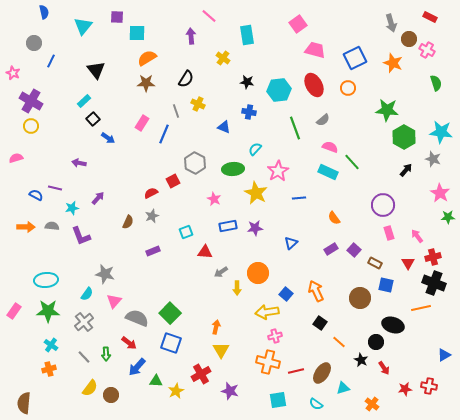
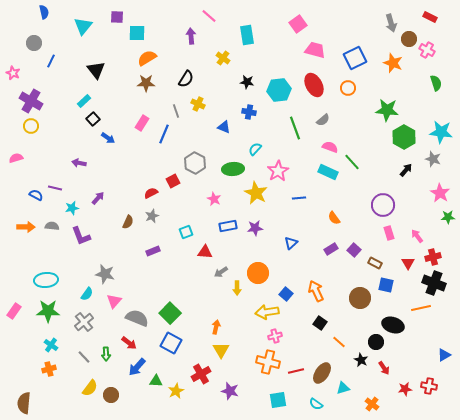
blue square at (171, 343): rotated 10 degrees clockwise
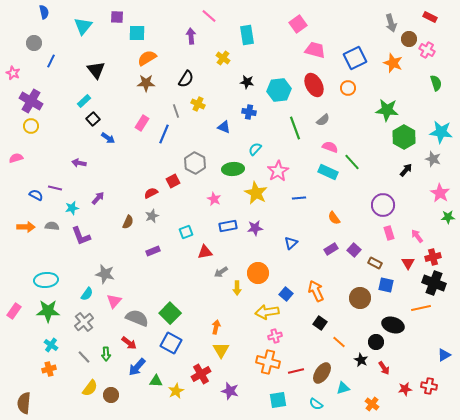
red triangle at (205, 252): rotated 14 degrees counterclockwise
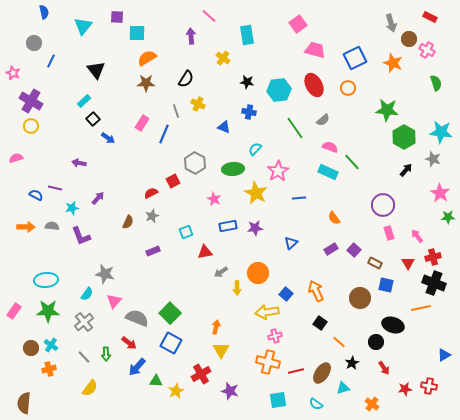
green line at (295, 128): rotated 15 degrees counterclockwise
black star at (361, 360): moved 9 px left, 3 px down; rotated 16 degrees clockwise
brown circle at (111, 395): moved 80 px left, 47 px up
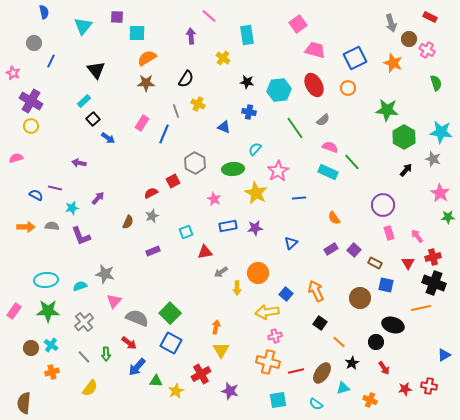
cyan semicircle at (87, 294): moved 7 px left, 8 px up; rotated 144 degrees counterclockwise
orange cross at (49, 369): moved 3 px right, 3 px down
orange cross at (372, 404): moved 2 px left, 4 px up; rotated 16 degrees counterclockwise
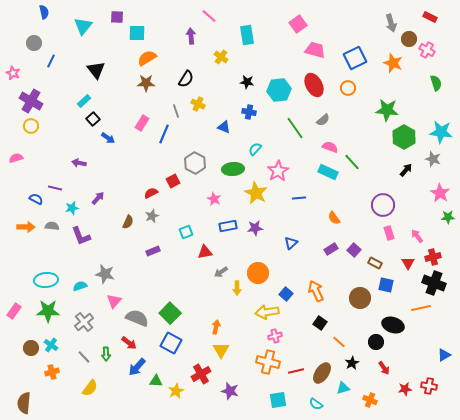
yellow cross at (223, 58): moved 2 px left, 1 px up
blue semicircle at (36, 195): moved 4 px down
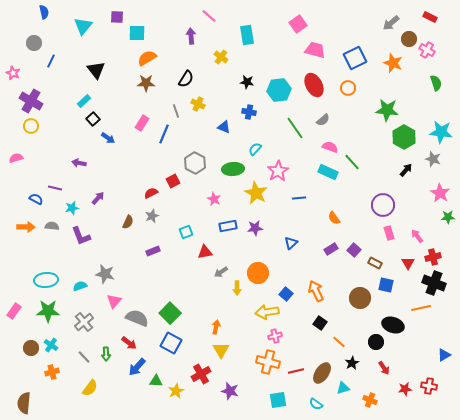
gray arrow at (391, 23): rotated 66 degrees clockwise
